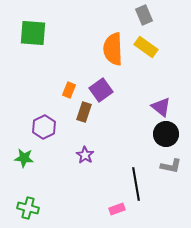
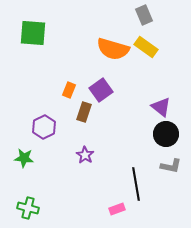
orange semicircle: rotated 72 degrees counterclockwise
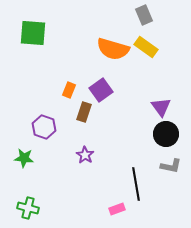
purple triangle: rotated 15 degrees clockwise
purple hexagon: rotated 15 degrees counterclockwise
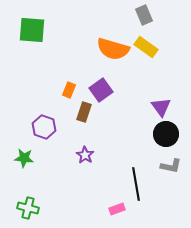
green square: moved 1 px left, 3 px up
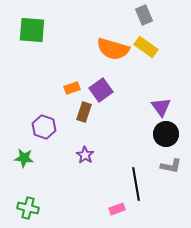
orange rectangle: moved 3 px right, 2 px up; rotated 49 degrees clockwise
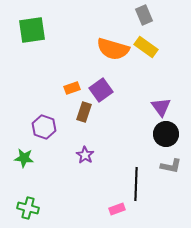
green square: rotated 12 degrees counterclockwise
black line: rotated 12 degrees clockwise
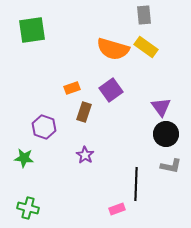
gray rectangle: rotated 18 degrees clockwise
purple square: moved 10 px right
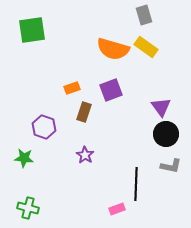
gray rectangle: rotated 12 degrees counterclockwise
purple square: rotated 15 degrees clockwise
